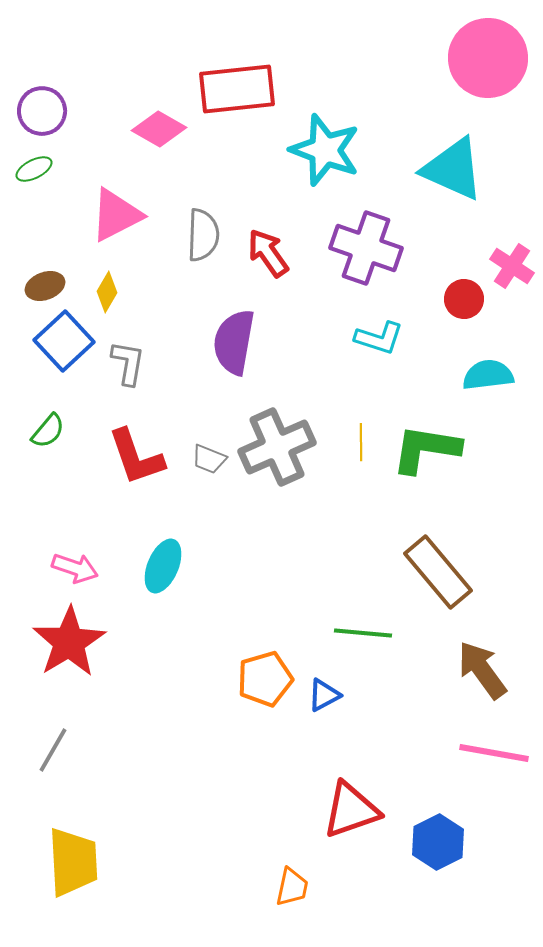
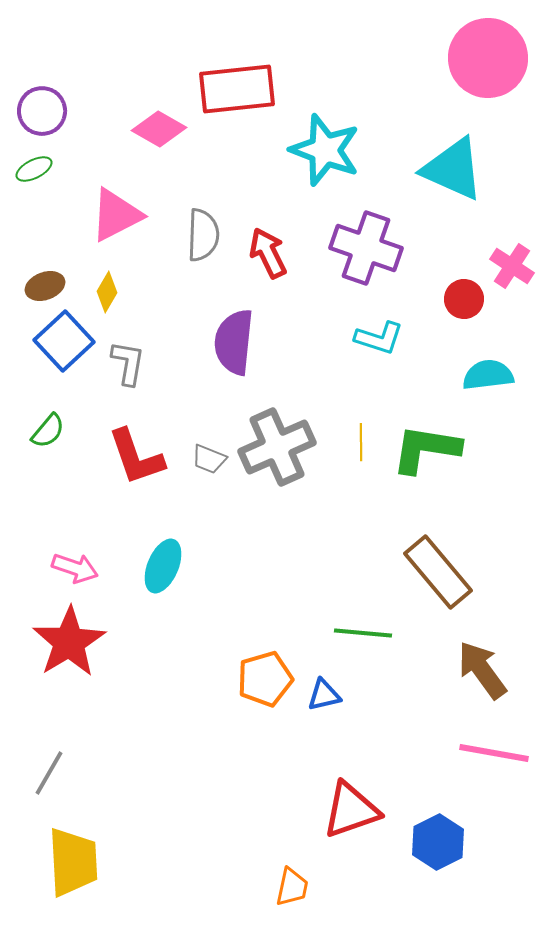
red arrow: rotated 9 degrees clockwise
purple semicircle: rotated 4 degrees counterclockwise
blue triangle: rotated 15 degrees clockwise
gray line: moved 4 px left, 23 px down
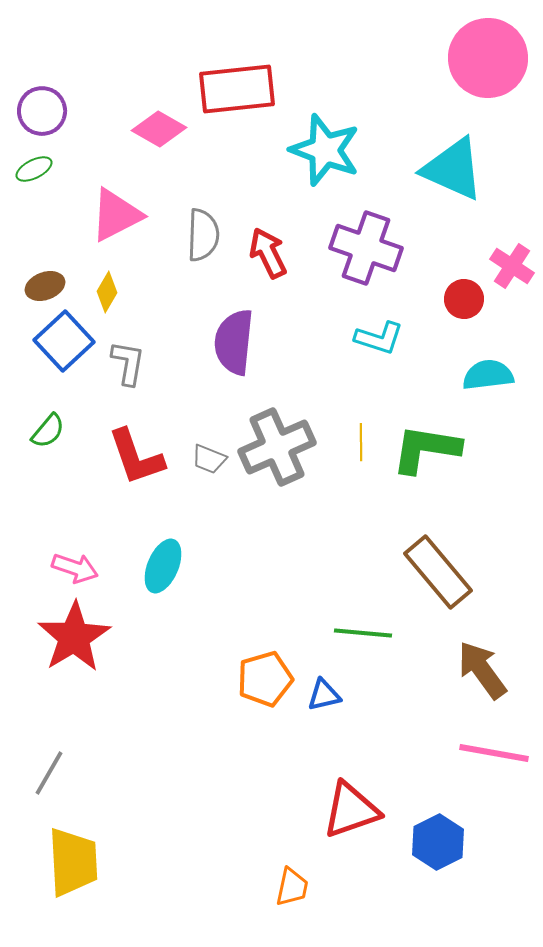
red star: moved 5 px right, 5 px up
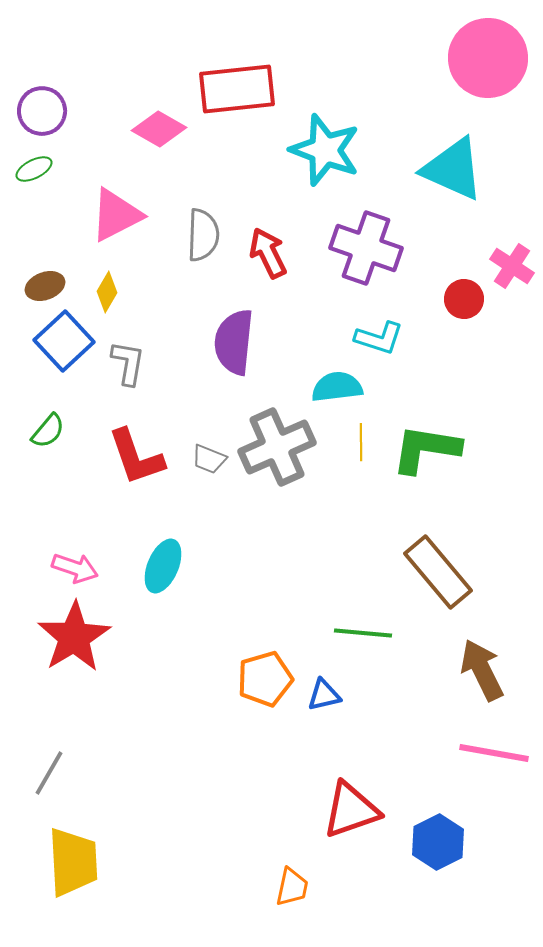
cyan semicircle: moved 151 px left, 12 px down
brown arrow: rotated 10 degrees clockwise
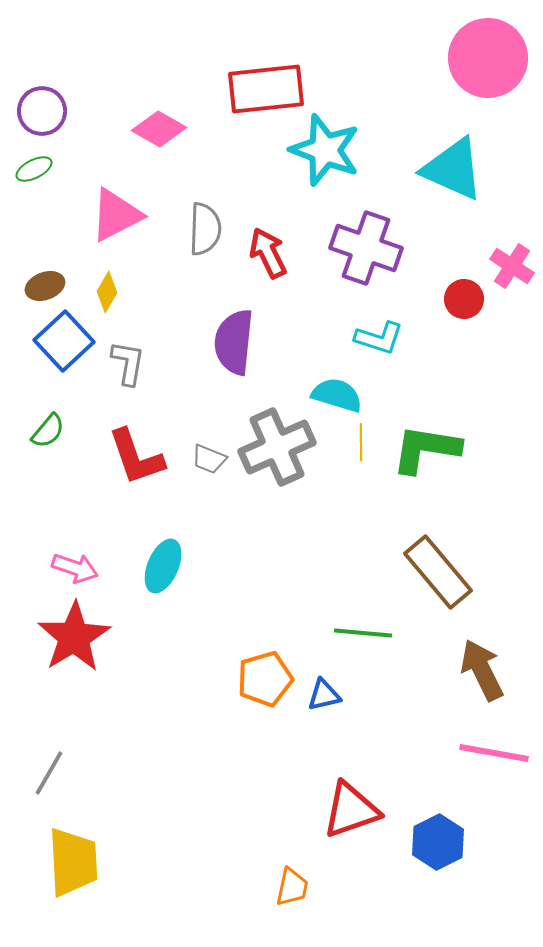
red rectangle: moved 29 px right
gray semicircle: moved 2 px right, 6 px up
cyan semicircle: moved 8 px down; rotated 24 degrees clockwise
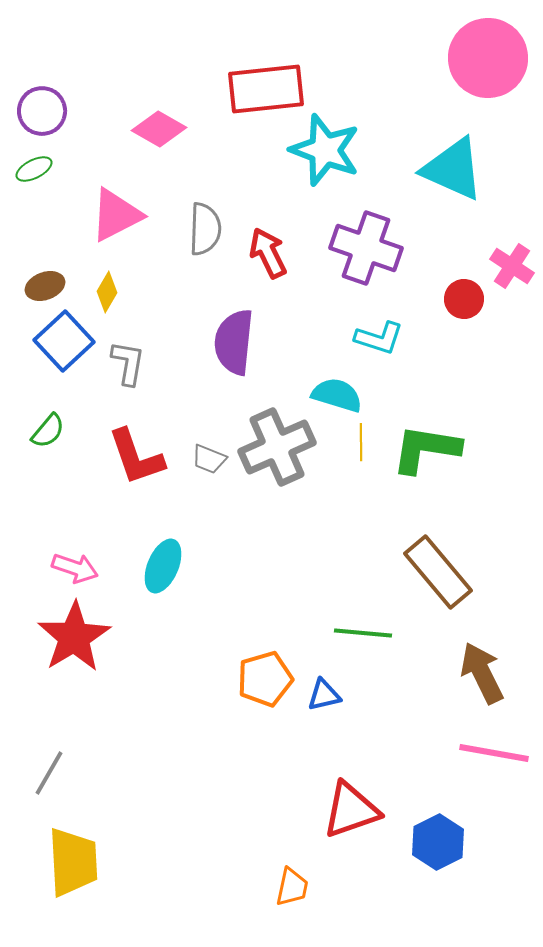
brown arrow: moved 3 px down
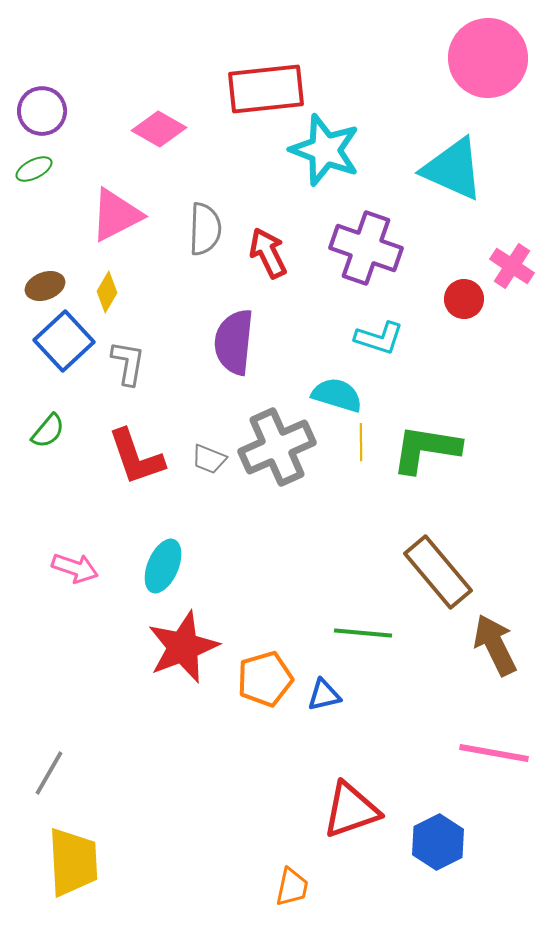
red star: moved 109 px right, 10 px down; rotated 10 degrees clockwise
brown arrow: moved 13 px right, 28 px up
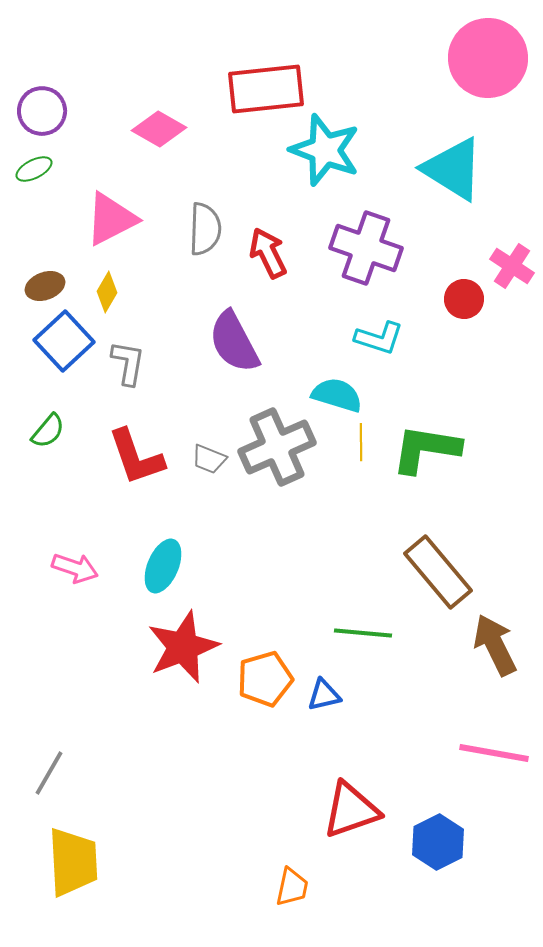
cyan triangle: rotated 8 degrees clockwise
pink triangle: moved 5 px left, 4 px down
purple semicircle: rotated 34 degrees counterclockwise
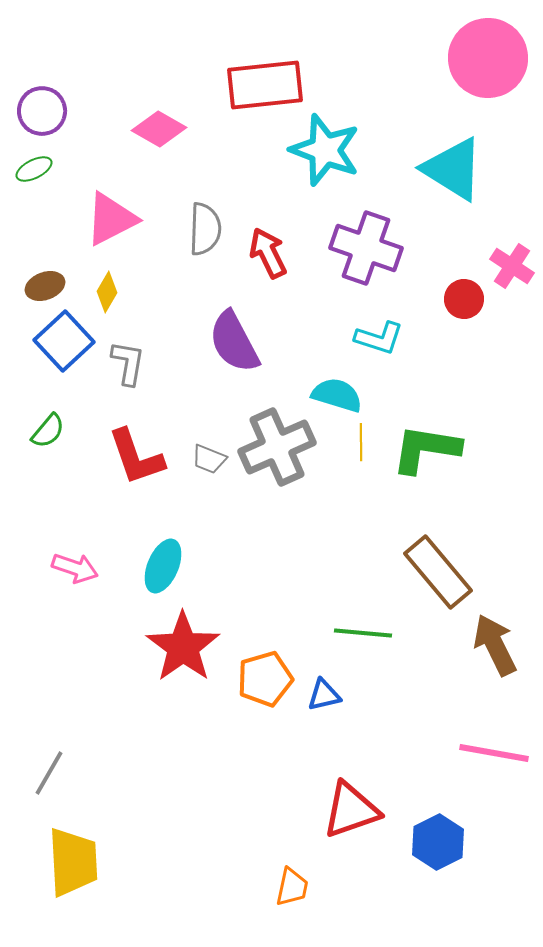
red rectangle: moved 1 px left, 4 px up
red star: rotated 14 degrees counterclockwise
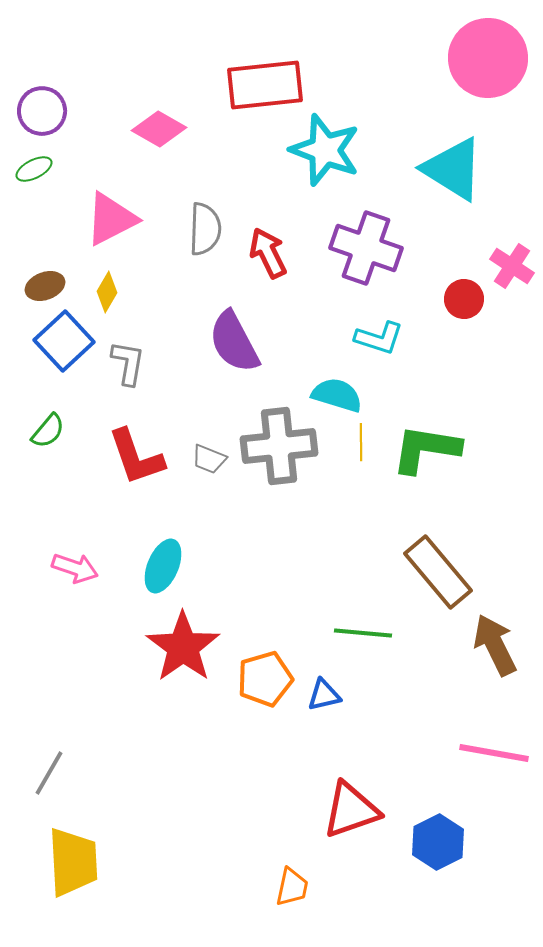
gray cross: moved 2 px right, 1 px up; rotated 18 degrees clockwise
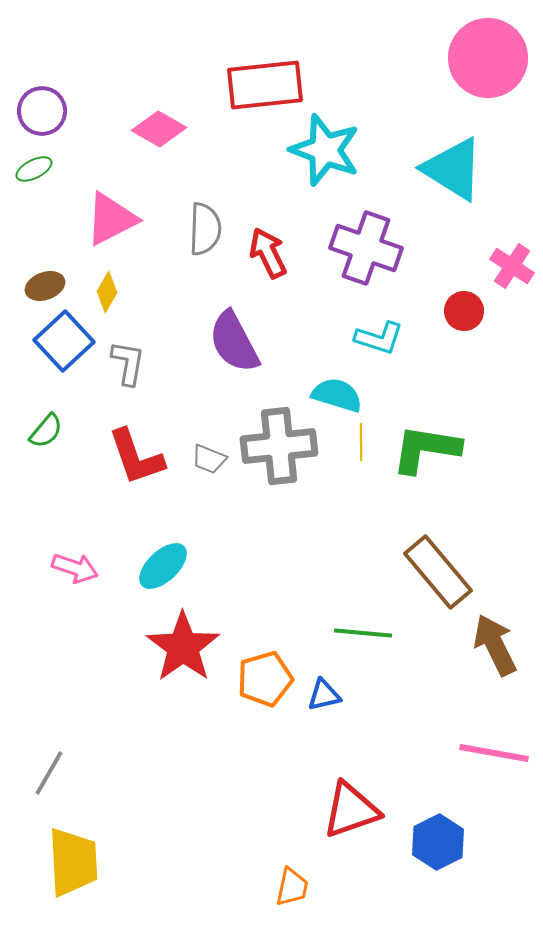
red circle: moved 12 px down
green semicircle: moved 2 px left
cyan ellipse: rotated 24 degrees clockwise
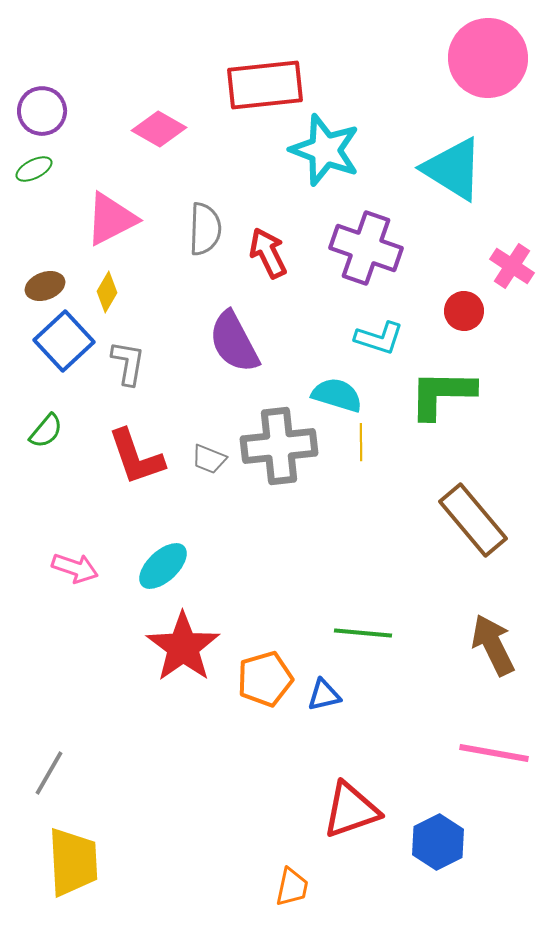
green L-shape: moved 16 px right, 55 px up; rotated 8 degrees counterclockwise
brown rectangle: moved 35 px right, 52 px up
brown arrow: moved 2 px left
